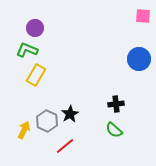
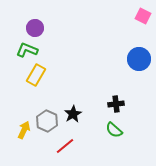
pink square: rotated 21 degrees clockwise
black star: moved 3 px right
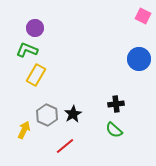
gray hexagon: moved 6 px up
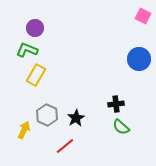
black star: moved 3 px right, 4 px down
green semicircle: moved 7 px right, 3 px up
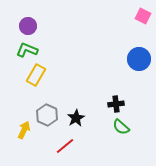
purple circle: moved 7 px left, 2 px up
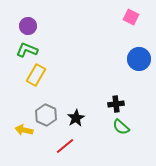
pink square: moved 12 px left, 1 px down
gray hexagon: moved 1 px left
yellow arrow: rotated 102 degrees counterclockwise
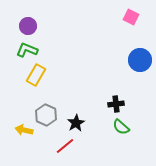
blue circle: moved 1 px right, 1 px down
black star: moved 5 px down
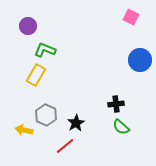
green L-shape: moved 18 px right
